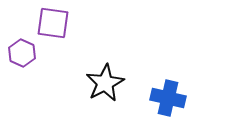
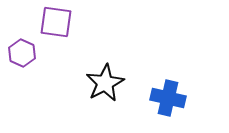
purple square: moved 3 px right, 1 px up
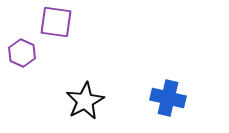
black star: moved 20 px left, 18 px down
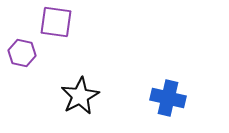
purple hexagon: rotated 12 degrees counterclockwise
black star: moved 5 px left, 5 px up
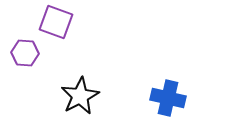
purple square: rotated 12 degrees clockwise
purple hexagon: moved 3 px right; rotated 8 degrees counterclockwise
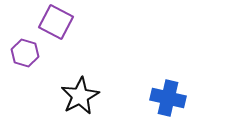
purple square: rotated 8 degrees clockwise
purple hexagon: rotated 12 degrees clockwise
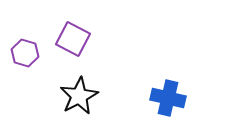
purple square: moved 17 px right, 17 px down
black star: moved 1 px left
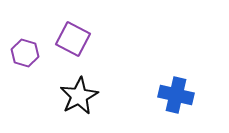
blue cross: moved 8 px right, 3 px up
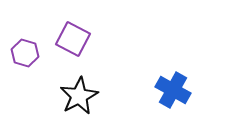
blue cross: moved 3 px left, 5 px up; rotated 16 degrees clockwise
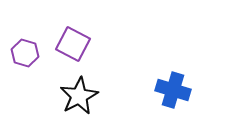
purple square: moved 5 px down
blue cross: rotated 12 degrees counterclockwise
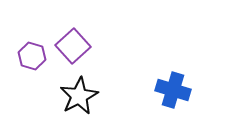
purple square: moved 2 px down; rotated 20 degrees clockwise
purple hexagon: moved 7 px right, 3 px down
